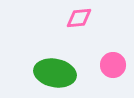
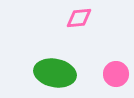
pink circle: moved 3 px right, 9 px down
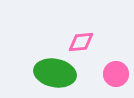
pink diamond: moved 2 px right, 24 px down
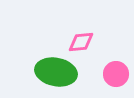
green ellipse: moved 1 px right, 1 px up
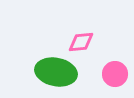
pink circle: moved 1 px left
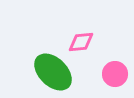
green ellipse: moved 3 px left; rotated 33 degrees clockwise
